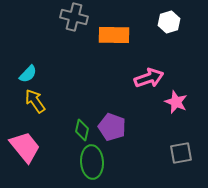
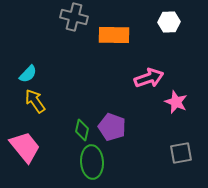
white hexagon: rotated 15 degrees clockwise
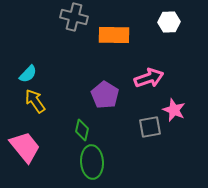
pink star: moved 2 px left, 8 px down
purple pentagon: moved 7 px left, 32 px up; rotated 12 degrees clockwise
gray square: moved 31 px left, 26 px up
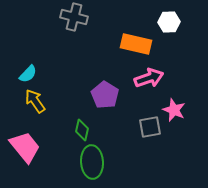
orange rectangle: moved 22 px right, 9 px down; rotated 12 degrees clockwise
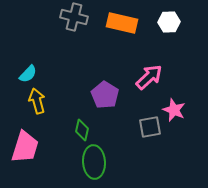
orange rectangle: moved 14 px left, 21 px up
pink arrow: moved 1 px up; rotated 24 degrees counterclockwise
yellow arrow: moved 2 px right; rotated 20 degrees clockwise
pink trapezoid: rotated 56 degrees clockwise
green ellipse: moved 2 px right
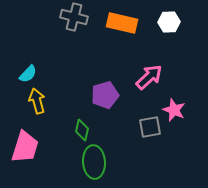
purple pentagon: rotated 24 degrees clockwise
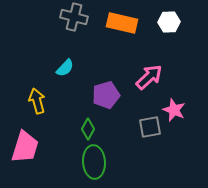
cyan semicircle: moved 37 px right, 6 px up
purple pentagon: moved 1 px right
green diamond: moved 6 px right, 1 px up; rotated 15 degrees clockwise
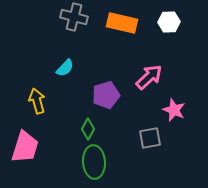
gray square: moved 11 px down
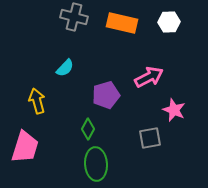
pink arrow: rotated 16 degrees clockwise
green ellipse: moved 2 px right, 2 px down
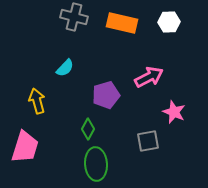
pink star: moved 2 px down
gray square: moved 2 px left, 3 px down
